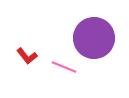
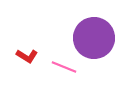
red L-shape: rotated 20 degrees counterclockwise
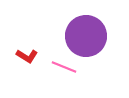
purple circle: moved 8 px left, 2 px up
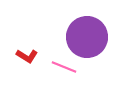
purple circle: moved 1 px right, 1 px down
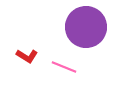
purple circle: moved 1 px left, 10 px up
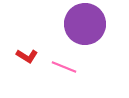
purple circle: moved 1 px left, 3 px up
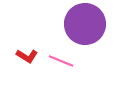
pink line: moved 3 px left, 6 px up
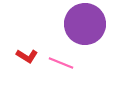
pink line: moved 2 px down
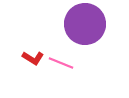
red L-shape: moved 6 px right, 2 px down
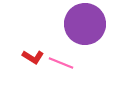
red L-shape: moved 1 px up
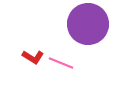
purple circle: moved 3 px right
